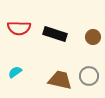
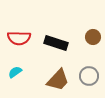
red semicircle: moved 10 px down
black rectangle: moved 1 px right, 9 px down
brown trapezoid: moved 2 px left; rotated 120 degrees clockwise
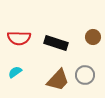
gray circle: moved 4 px left, 1 px up
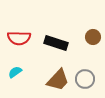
gray circle: moved 4 px down
